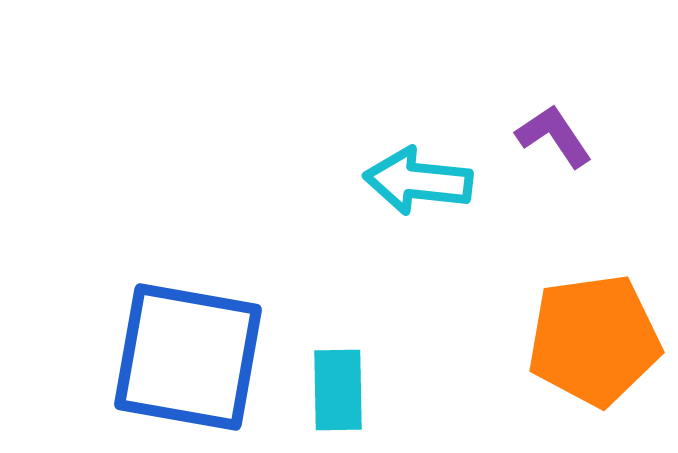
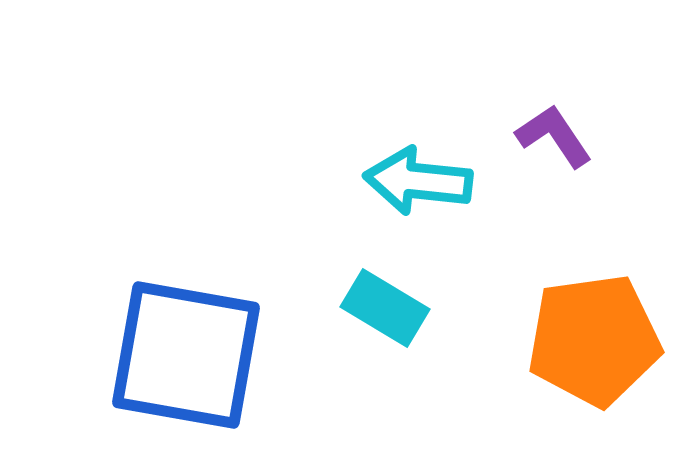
blue square: moved 2 px left, 2 px up
cyan rectangle: moved 47 px right, 82 px up; rotated 58 degrees counterclockwise
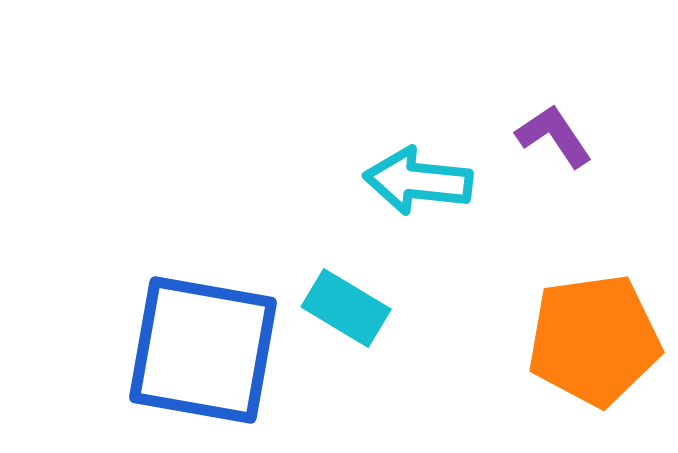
cyan rectangle: moved 39 px left
blue square: moved 17 px right, 5 px up
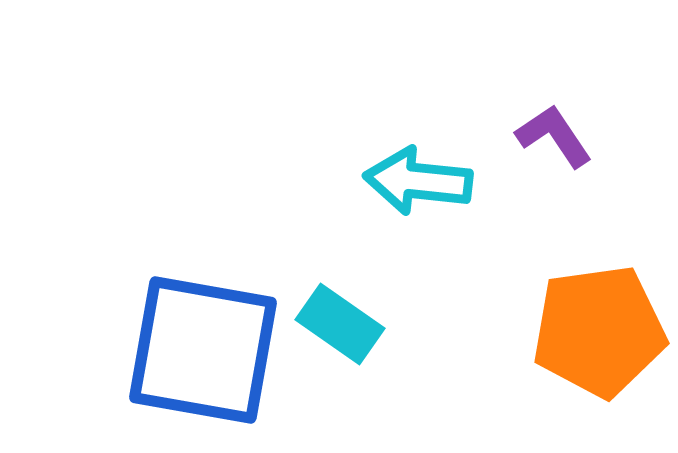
cyan rectangle: moved 6 px left, 16 px down; rotated 4 degrees clockwise
orange pentagon: moved 5 px right, 9 px up
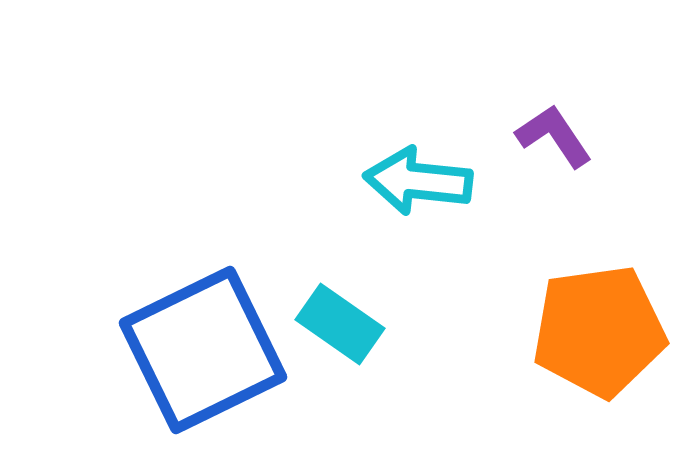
blue square: rotated 36 degrees counterclockwise
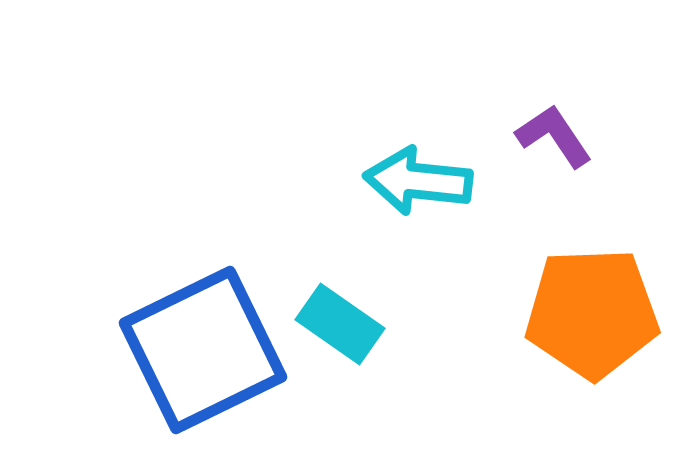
orange pentagon: moved 7 px left, 18 px up; rotated 6 degrees clockwise
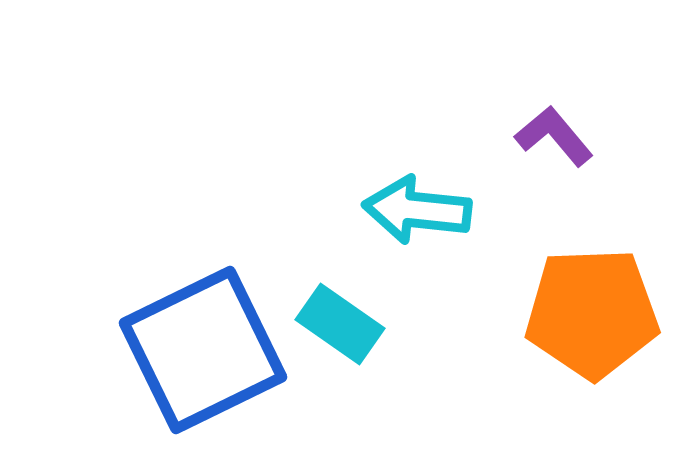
purple L-shape: rotated 6 degrees counterclockwise
cyan arrow: moved 1 px left, 29 px down
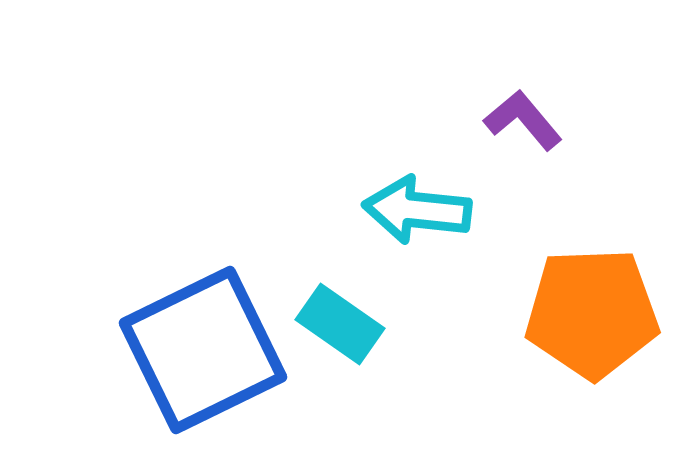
purple L-shape: moved 31 px left, 16 px up
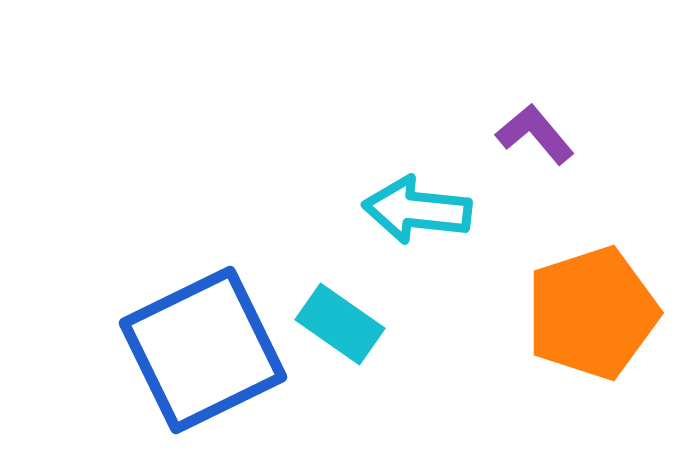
purple L-shape: moved 12 px right, 14 px down
orange pentagon: rotated 16 degrees counterclockwise
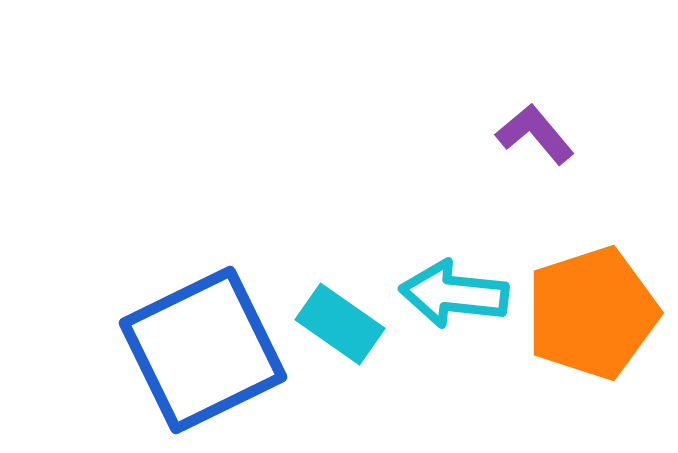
cyan arrow: moved 37 px right, 84 px down
